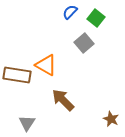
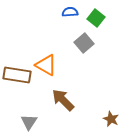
blue semicircle: rotated 42 degrees clockwise
gray triangle: moved 2 px right, 1 px up
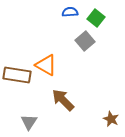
gray square: moved 1 px right, 2 px up
